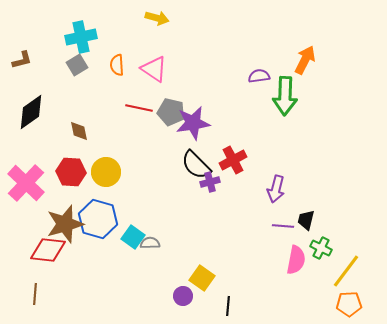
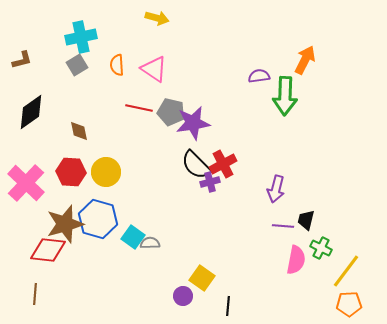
red cross: moved 10 px left, 4 px down
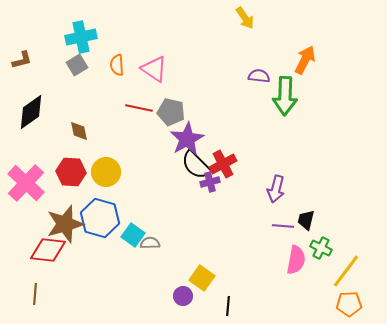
yellow arrow: moved 88 px right; rotated 40 degrees clockwise
purple semicircle: rotated 15 degrees clockwise
purple star: moved 6 px left, 16 px down; rotated 20 degrees counterclockwise
blue hexagon: moved 2 px right, 1 px up
cyan square: moved 2 px up
